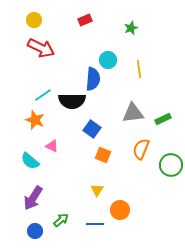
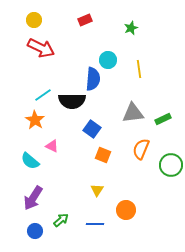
orange star: rotated 12 degrees clockwise
orange circle: moved 6 px right
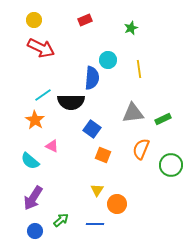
blue semicircle: moved 1 px left, 1 px up
black semicircle: moved 1 px left, 1 px down
orange circle: moved 9 px left, 6 px up
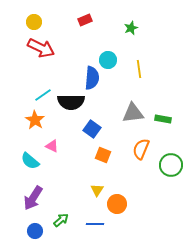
yellow circle: moved 2 px down
green rectangle: rotated 35 degrees clockwise
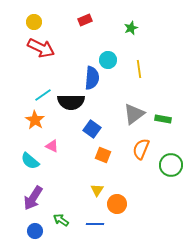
gray triangle: moved 1 px right, 1 px down; rotated 30 degrees counterclockwise
green arrow: rotated 105 degrees counterclockwise
